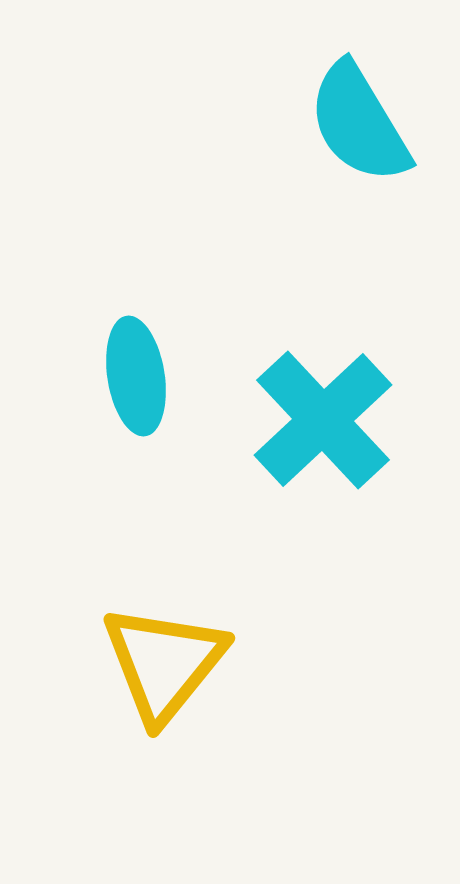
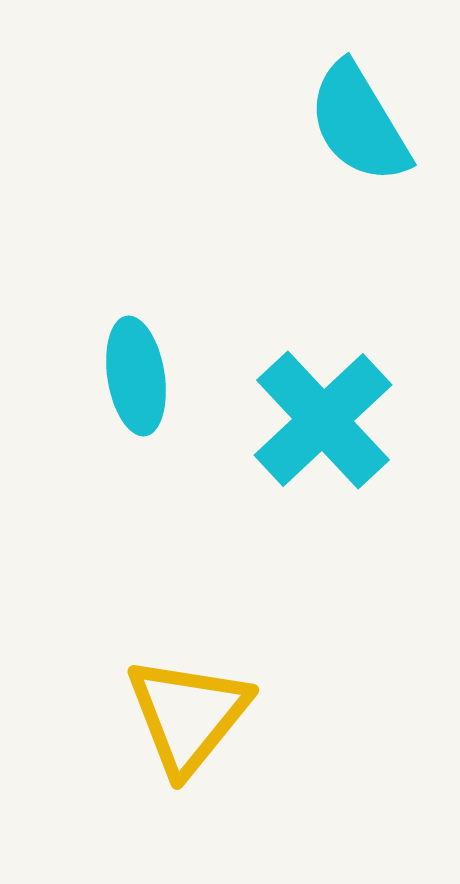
yellow triangle: moved 24 px right, 52 px down
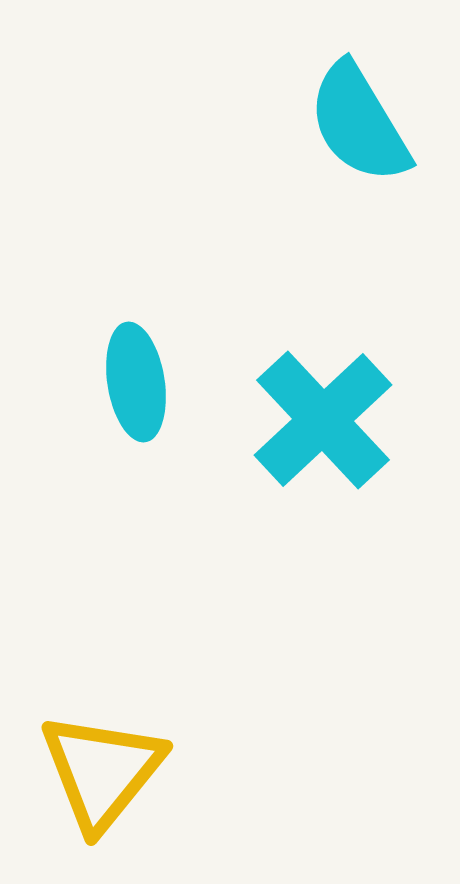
cyan ellipse: moved 6 px down
yellow triangle: moved 86 px left, 56 px down
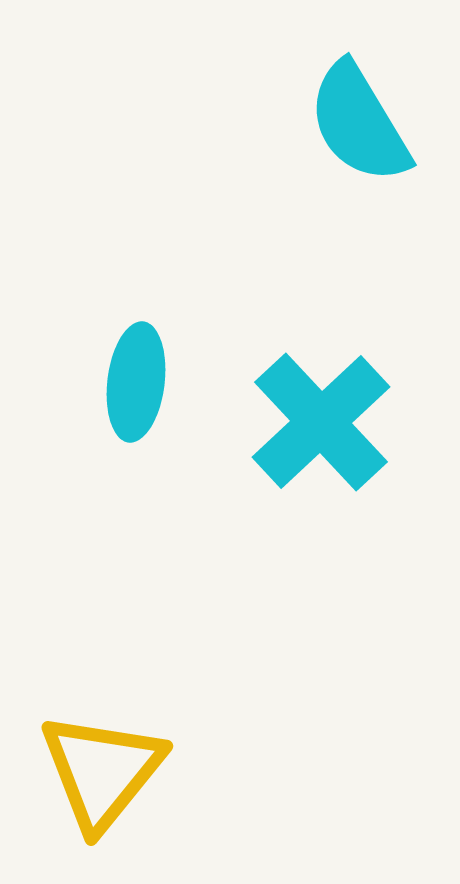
cyan ellipse: rotated 16 degrees clockwise
cyan cross: moved 2 px left, 2 px down
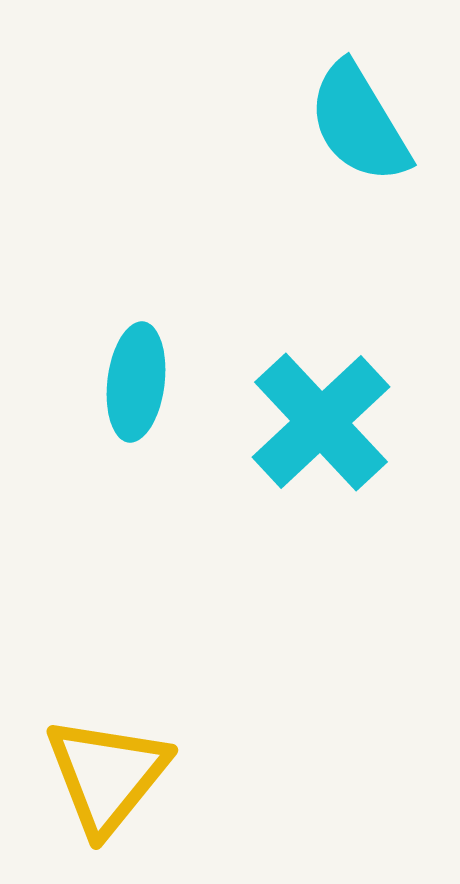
yellow triangle: moved 5 px right, 4 px down
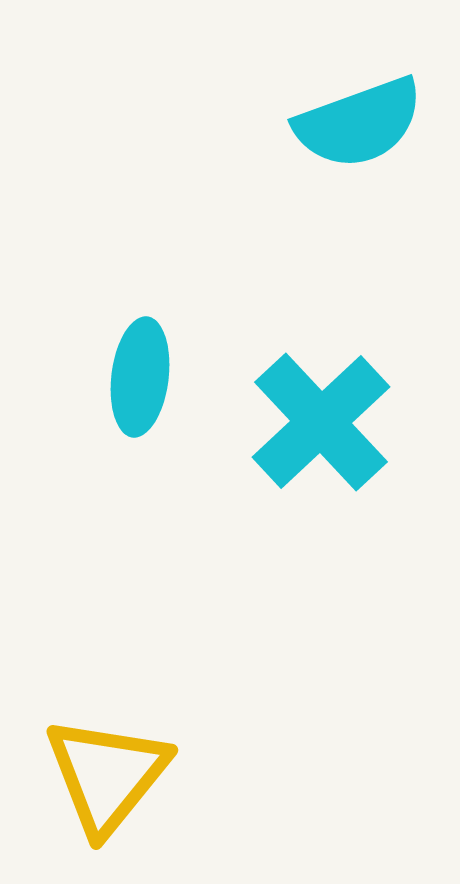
cyan semicircle: rotated 79 degrees counterclockwise
cyan ellipse: moved 4 px right, 5 px up
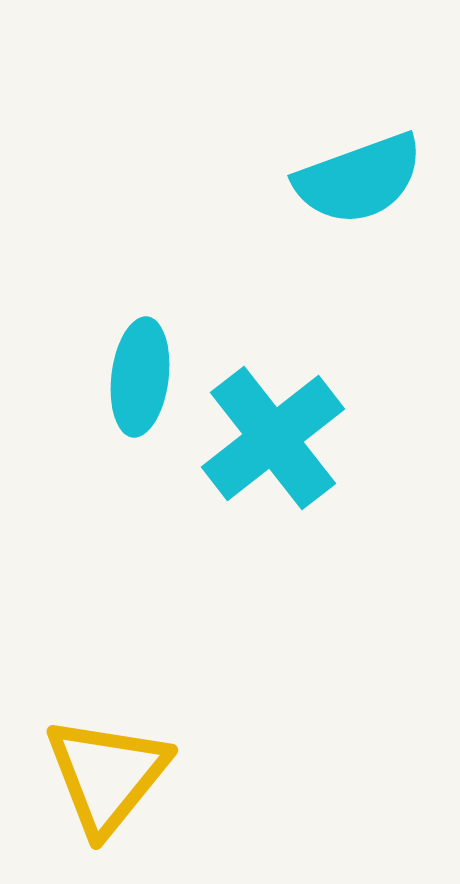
cyan semicircle: moved 56 px down
cyan cross: moved 48 px left, 16 px down; rotated 5 degrees clockwise
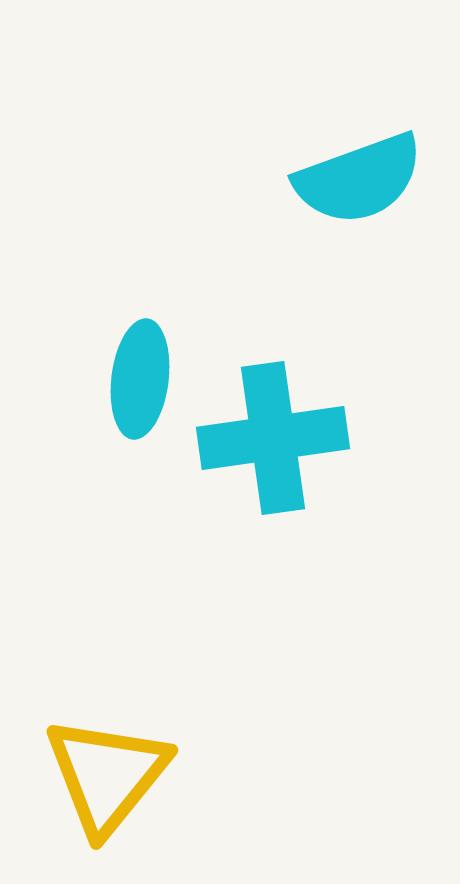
cyan ellipse: moved 2 px down
cyan cross: rotated 30 degrees clockwise
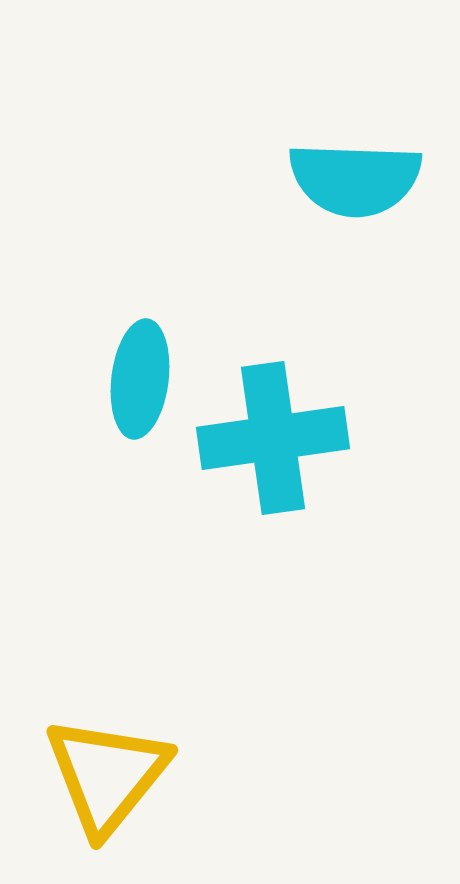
cyan semicircle: moved 4 px left; rotated 22 degrees clockwise
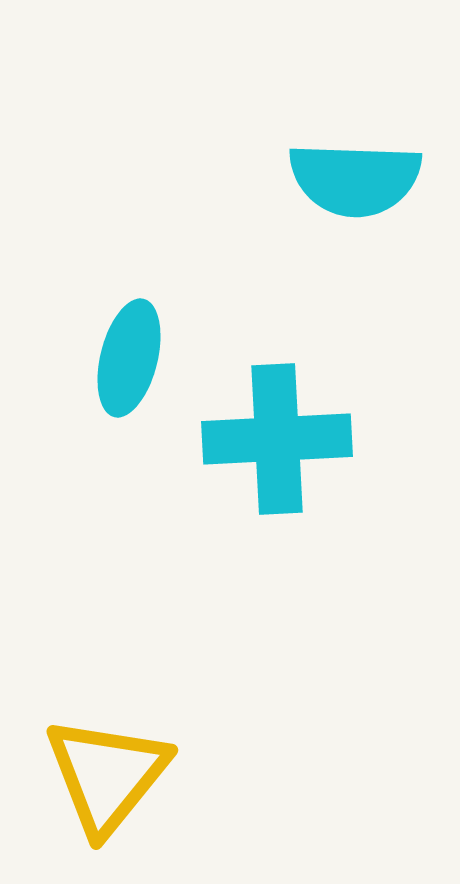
cyan ellipse: moved 11 px left, 21 px up; rotated 7 degrees clockwise
cyan cross: moved 4 px right, 1 px down; rotated 5 degrees clockwise
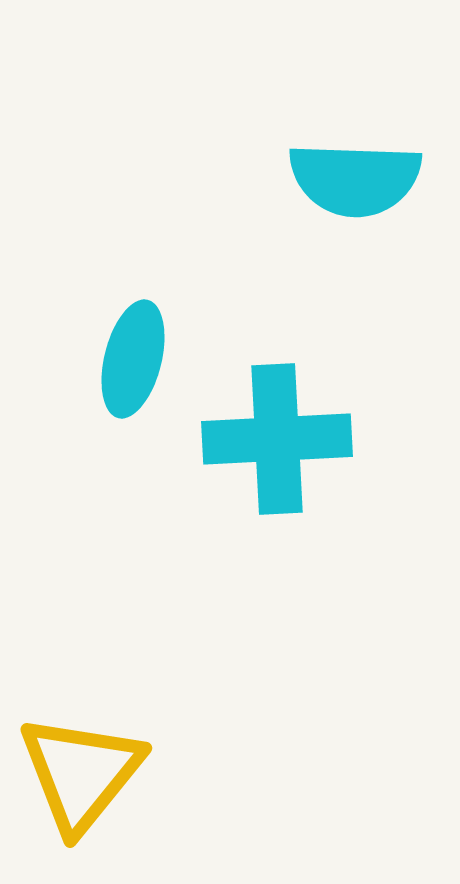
cyan ellipse: moved 4 px right, 1 px down
yellow triangle: moved 26 px left, 2 px up
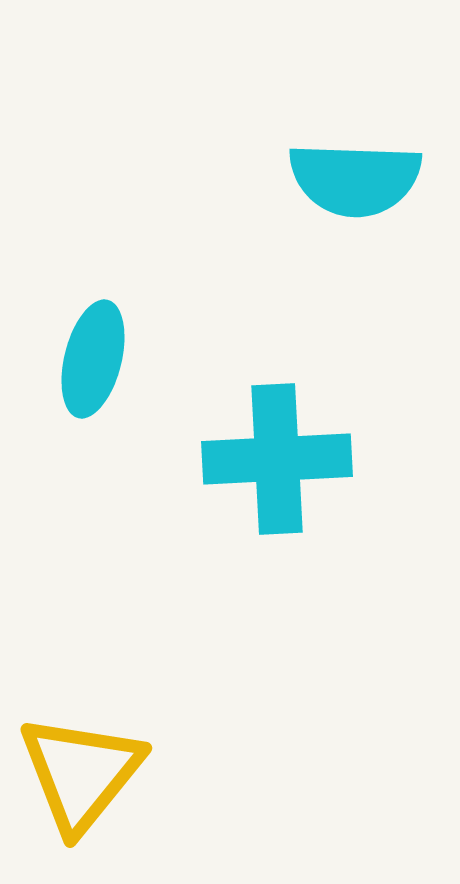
cyan ellipse: moved 40 px left
cyan cross: moved 20 px down
